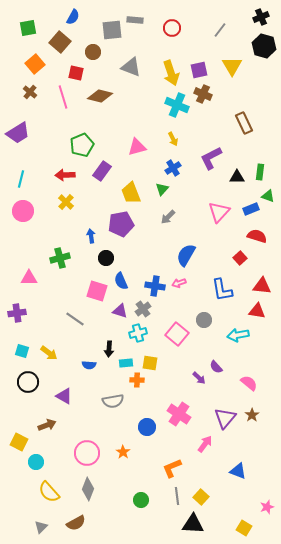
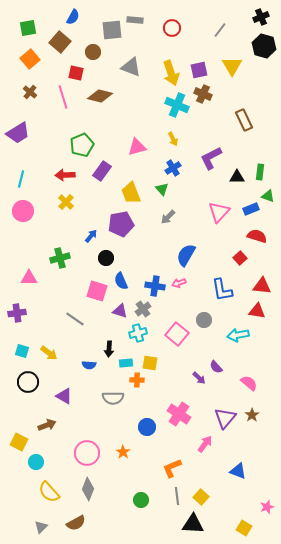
orange square at (35, 64): moved 5 px left, 5 px up
brown rectangle at (244, 123): moved 3 px up
green triangle at (162, 189): rotated 24 degrees counterclockwise
blue arrow at (91, 236): rotated 48 degrees clockwise
gray semicircle at (113, 401): moved 3 px up; rotated 10 degrees clockwise
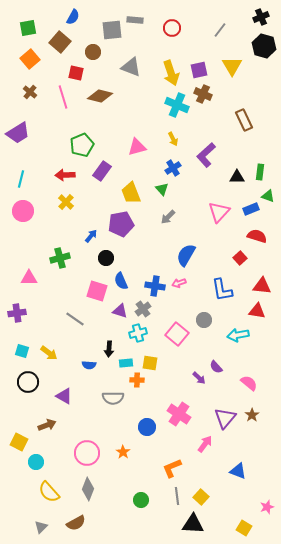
purple L-shape at (211, 158): moved 5 px left, 3 px up; rotated 15 degrees counterclockwise
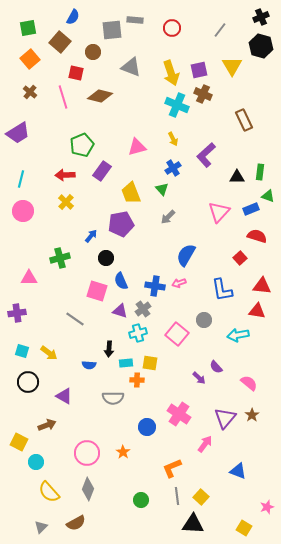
black hexagon at (264, 46): moved 3 px left
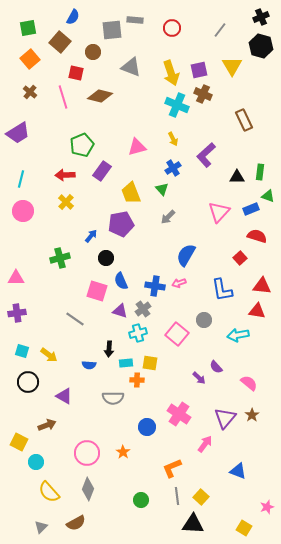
pink triangle at (29, 278): moved 13 px left
yellow arrow at (49, 353): moved 2 px down
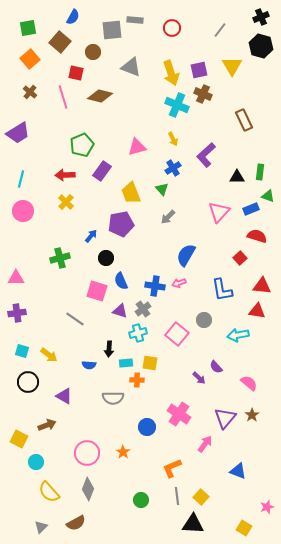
yellow square at (19, 442): moved 3 px up
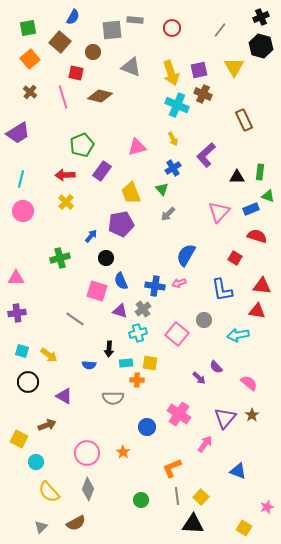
yellow triangle at (232, 66): moved 2 px right, 1 px down
gray arrow at (168, 217): moved 3 px up
red square at (240, 258): moved 5 px left; rotated 16 degrees counterclockwise
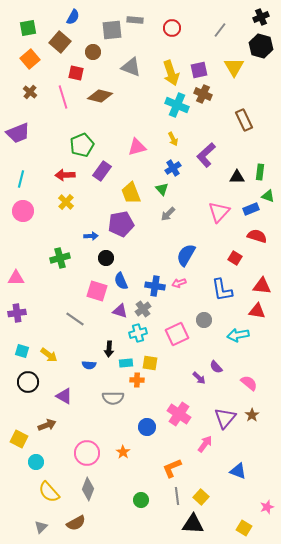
purple trapezoid at (18, 133): rotated 10 degrees clockwise
blue arrow at (91, 236): rotated 48 degrees clockwise
pink square at (177, 334): rotated 25 degrees clockwise
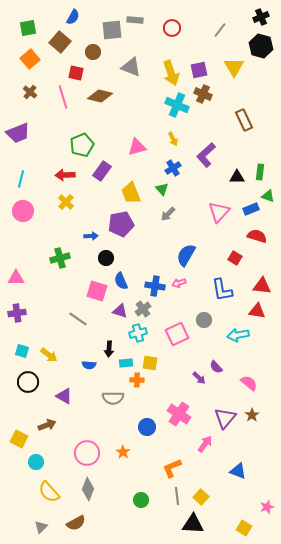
gray line at (75, 319): moved 3 px right
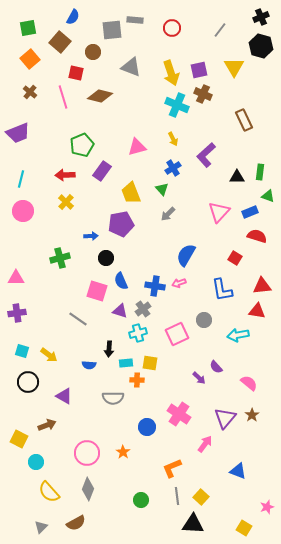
blue rectangle at (251, 209): moved 1 px left, 3 px down
red triangle at (262, 286): rotated 12 degrees counterclockwise
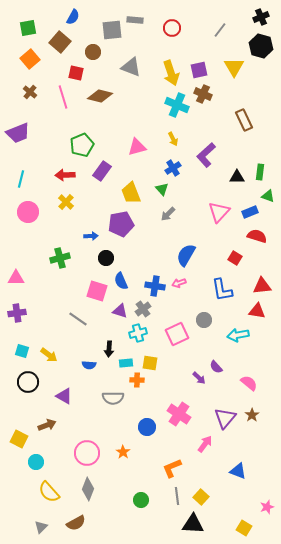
pink circle at (23, 211): moved 5 px right, 1 px down
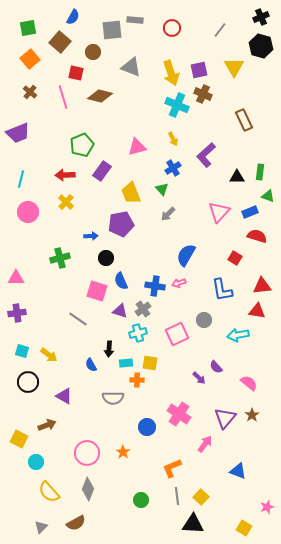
blue semicircle at (89, 365): moved 2 px right; rotated 56 degrees clockwise
